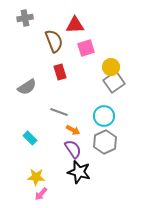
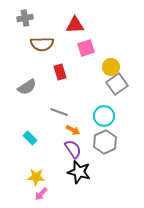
brown semicircle: moved 12 px left, 3 px down; rotated 110 degrees clockwise
gray square: moved 3 px right, 2 px down
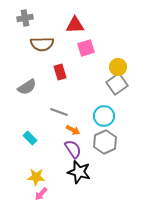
yellow circle: moved 7 px right
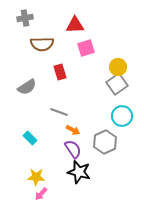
cyan circle: moved 18 px right
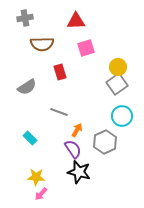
red triangle: moved 1 px right, 4 px up
orange arrow: moved 4 px right; rotated 88 degrees counterclockwise
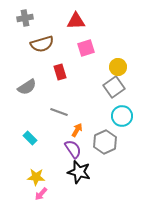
brown semicircle: rotated 15 degrees counterclockwise
gray square: moved 3 px left, 3 px down
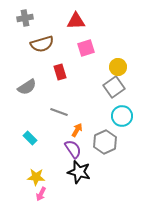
pink arrow: rotated 16 degrees counterclockwise
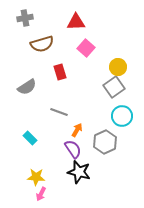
red triangle: moved 1 px down
pink square: rotated 30 degrees counterclockwise
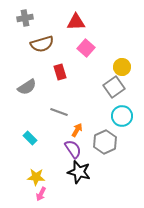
yellow circle: moved 4 px right
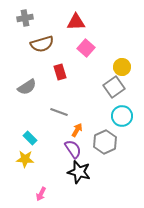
yellow star: moved 11 px left, 18 px up
